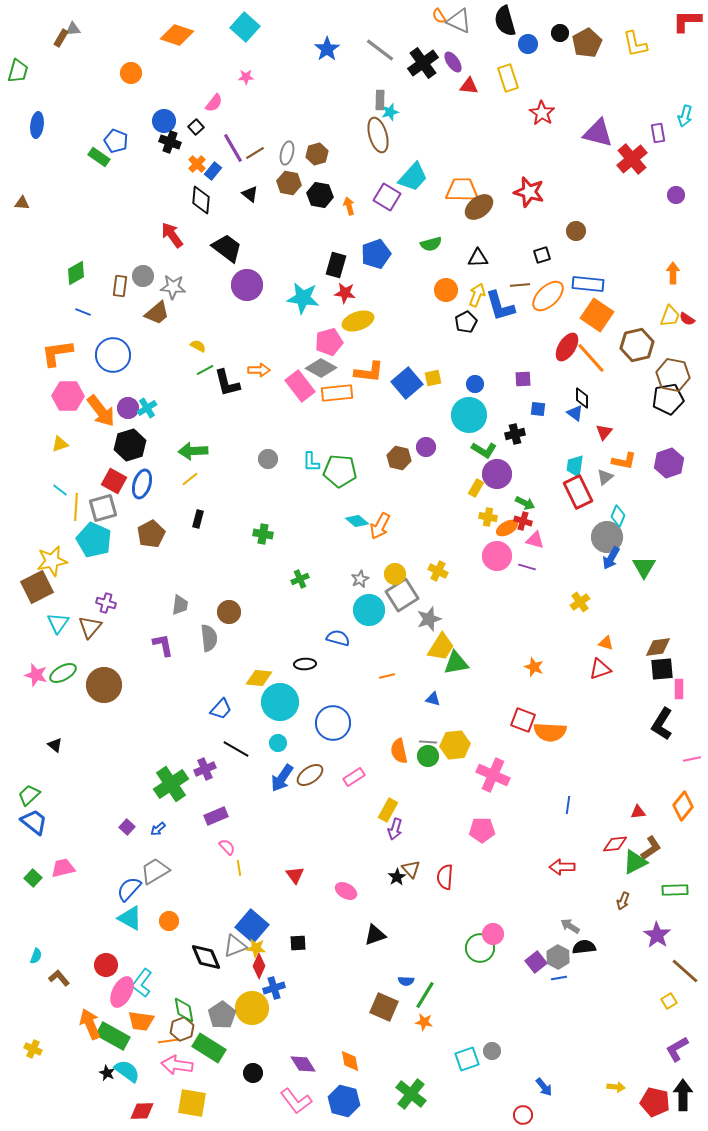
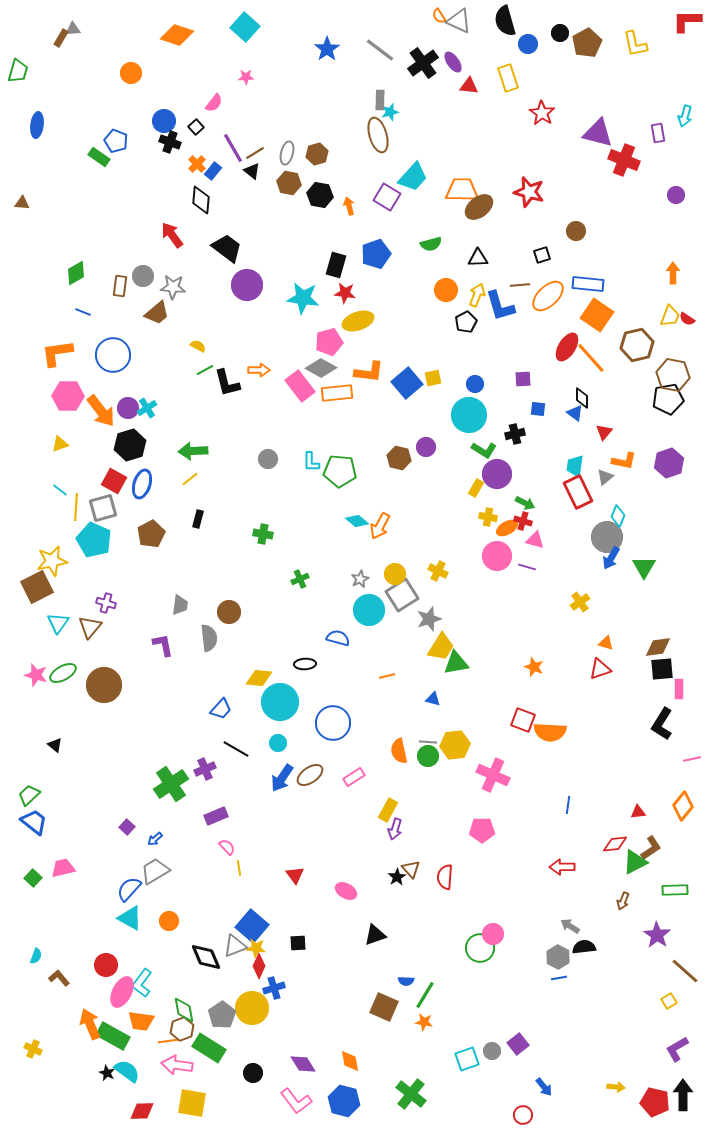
red cross at (632, 159): moved 8 px left, 1 px down; rotated 28 degrees counterclockwise
black triangle at (250, 194): moved 2 px right, 23 px up
blue arrow at (158, 829): moved 3 px left, 10 px down
purple square at (536, 962): moved 18 px left, 82 px down
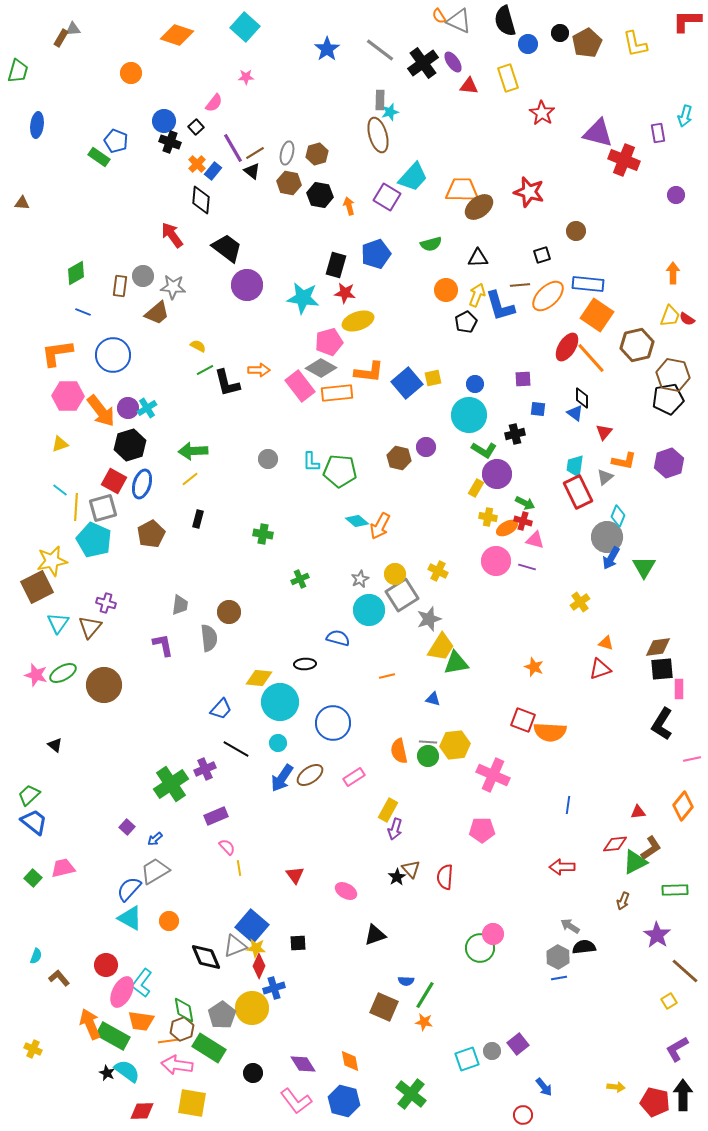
pink circle at (497, 556): moved 1 px left, 5 px down
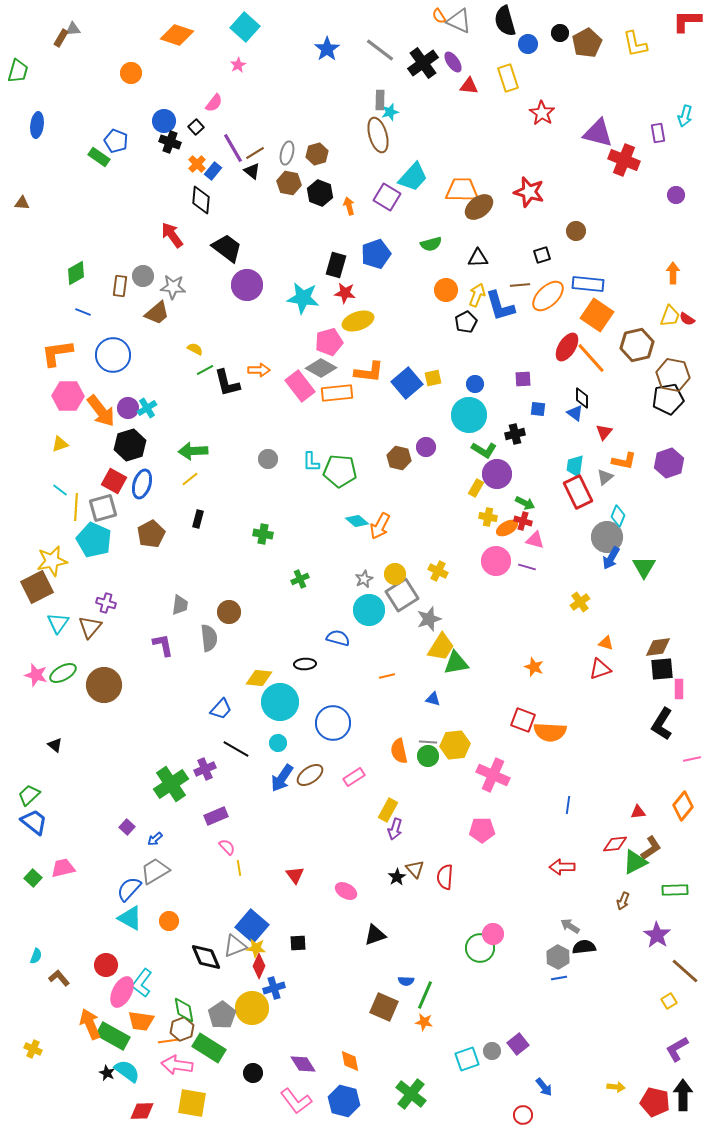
pink star at (246, 77): moved 8 px left, 12 px up; rotated 28 degrees counterclockwise
black hexagon at (320, 195): moved 2 px up; rotated 10 degrees clockwise
yellow semicircle at (198, 346): moved 3 px left, 3 px down
gray star at (360, 579): moved 4 px right
brown triangle at (411, 869): moved 4 px right
green line at (425, 995): rotated 8 degrees counterclockwise
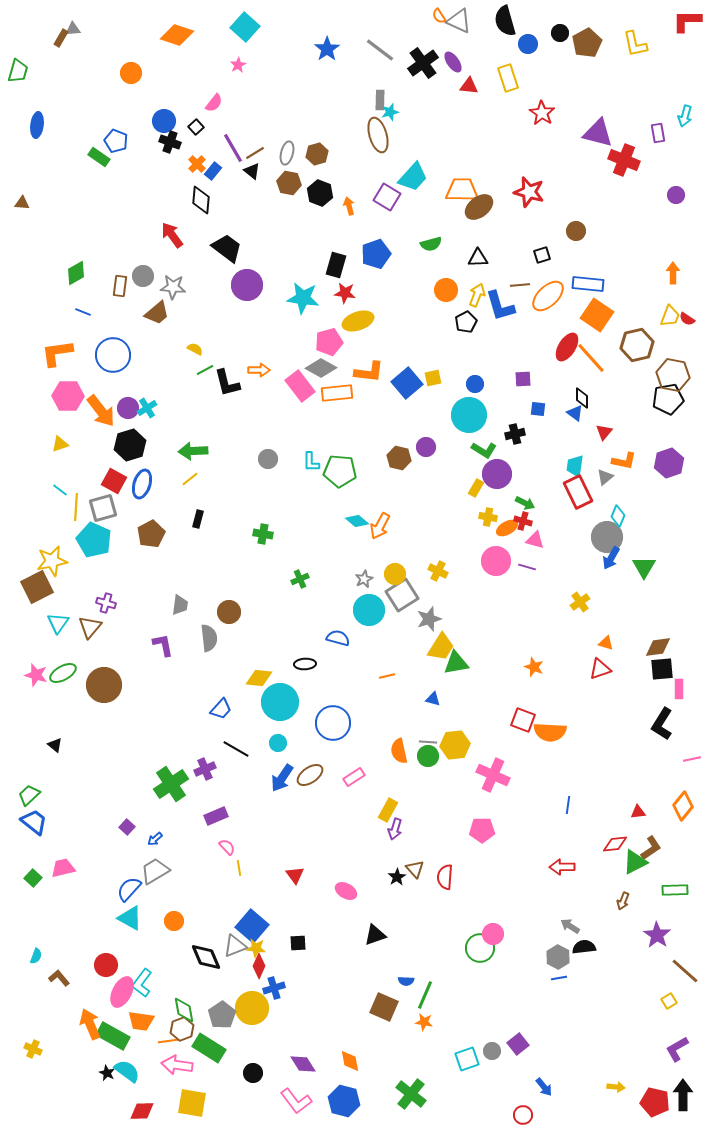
orange circle at (169, 921): moved 5 px right
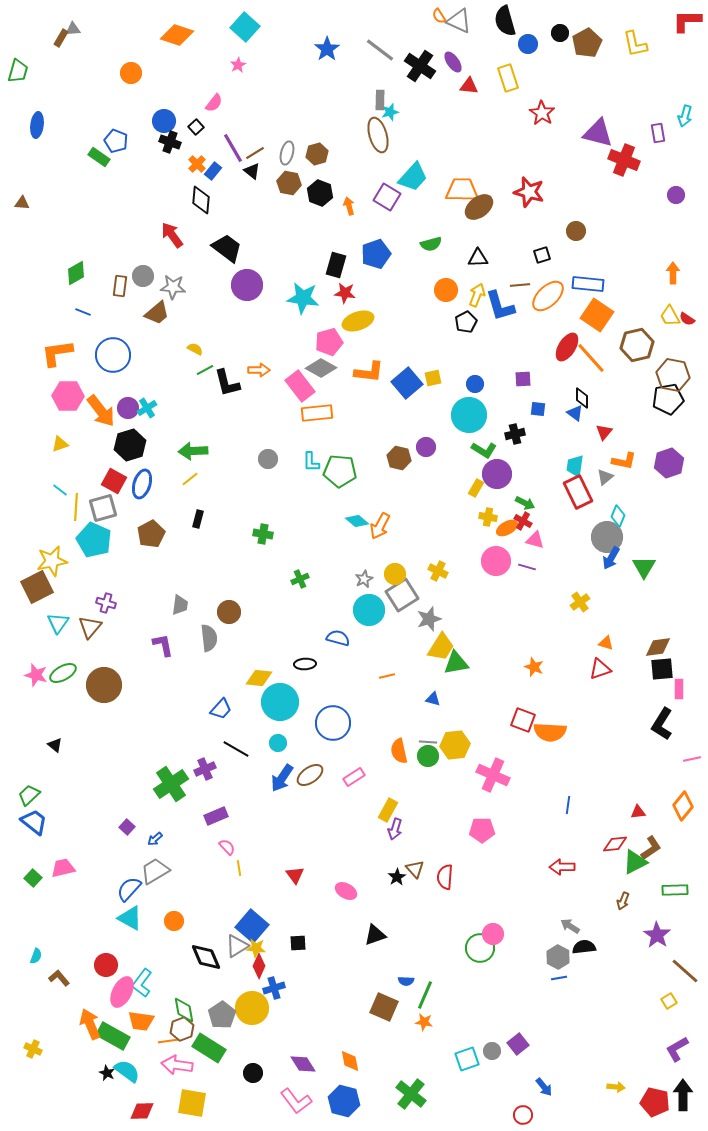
black cross at (423, 63): moved 3 px left, 3 px down; rotated 20 degrees counterclockwise
yellow trapezoid at (670, 316): rotated 130 degrees clockwise
orange rectangle at (337, 393): moved 20 px left, 20 px down
red cross at (523, 521): rotated 12 degrees clockwise
gray triangle at (235, 946): moved 2 px right; rotated 10 degrees counterclockwise
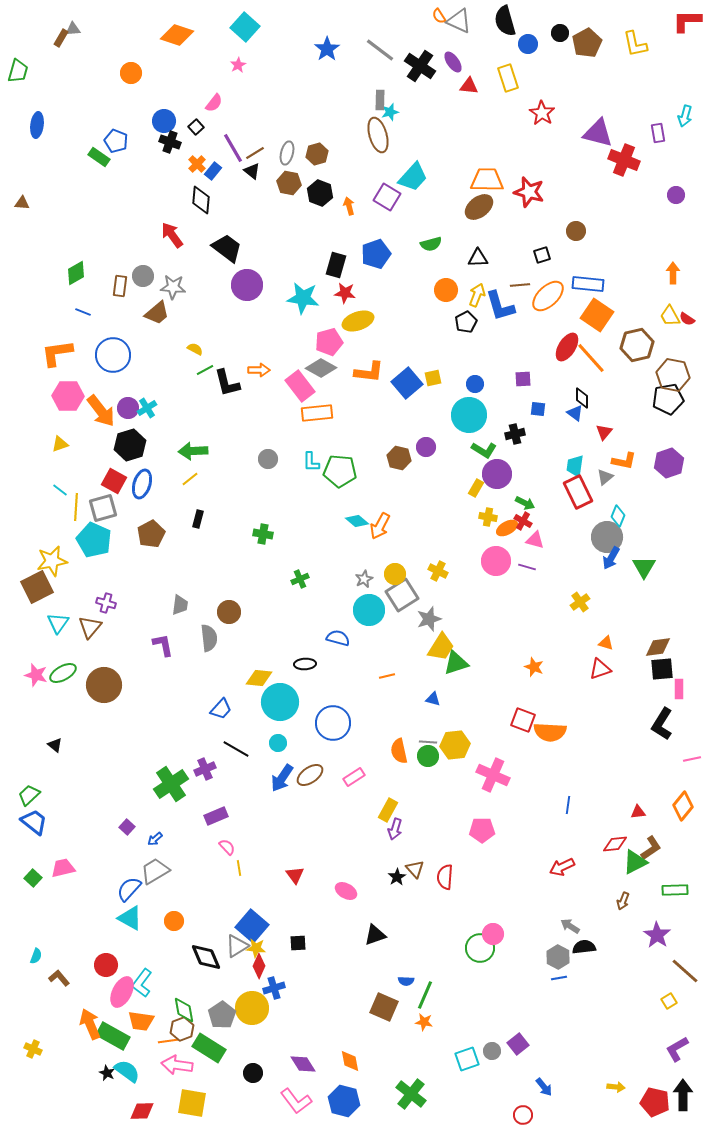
orange trapezoid at (462, 190): moved 25 px right, 10 px up
green triangle at (456, 663): rotated 8 degrees counterclockwise
red arrow at (562, 867): rotated 25 degrees counterclockwise
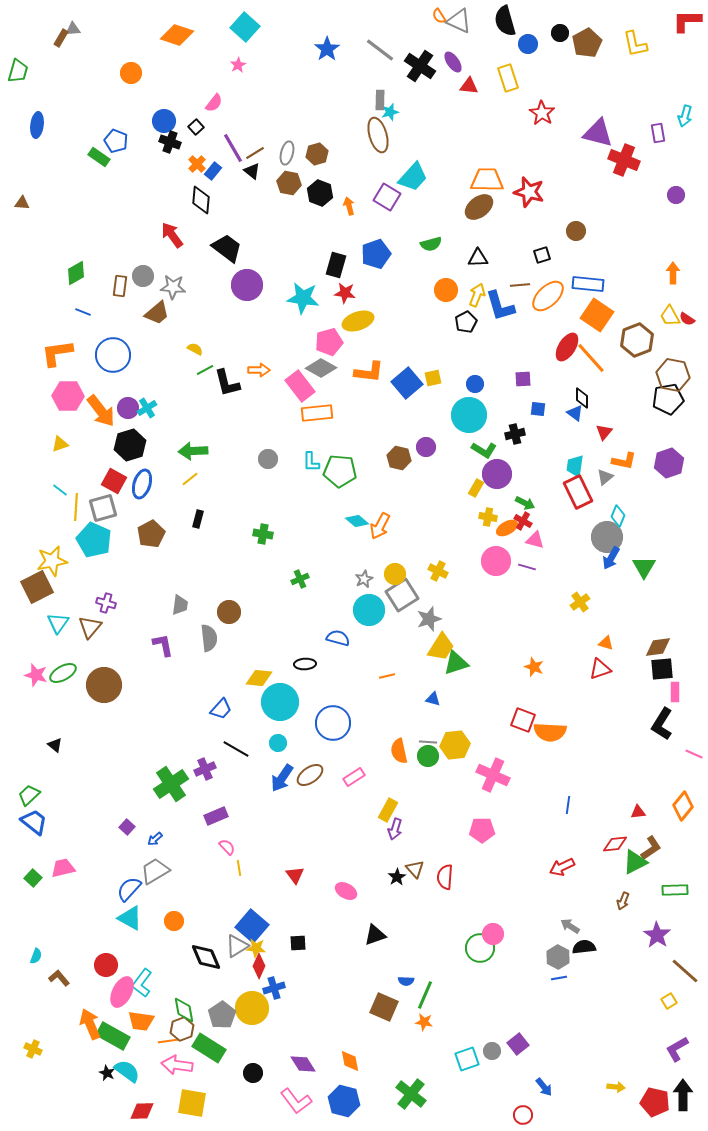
brown hexagon at (637, 345): moved 5 px up; rotated 8 degrees counterclockwise
pink rectangle at (679, 689): moved 4 px left, 3 px down
pink line at (692, 759): moved 2 px right, 5 px up; rotated 36 degrees clockwise
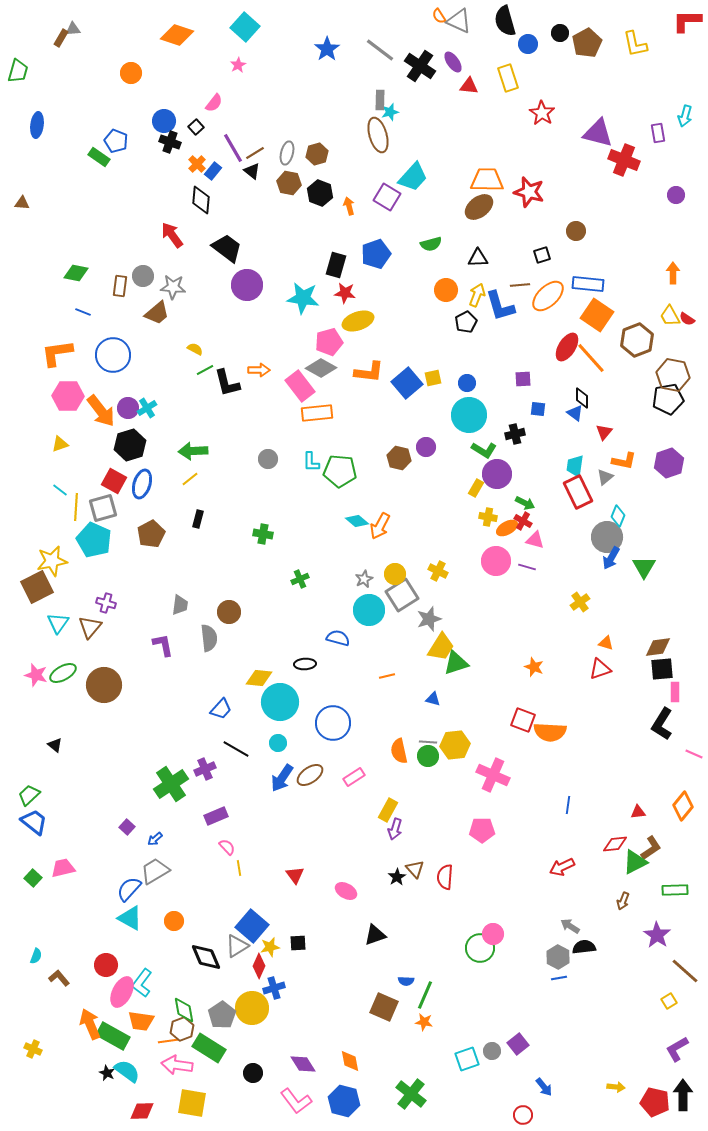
green diamond at (76, 273): rotated 40 degrees clockwise
blue circle at (475, 384): moved 8 px left, 1 px up
yellow star at (256, 948): moved 14 px right, 1 px up; rotated 18 degrees counterclockwise
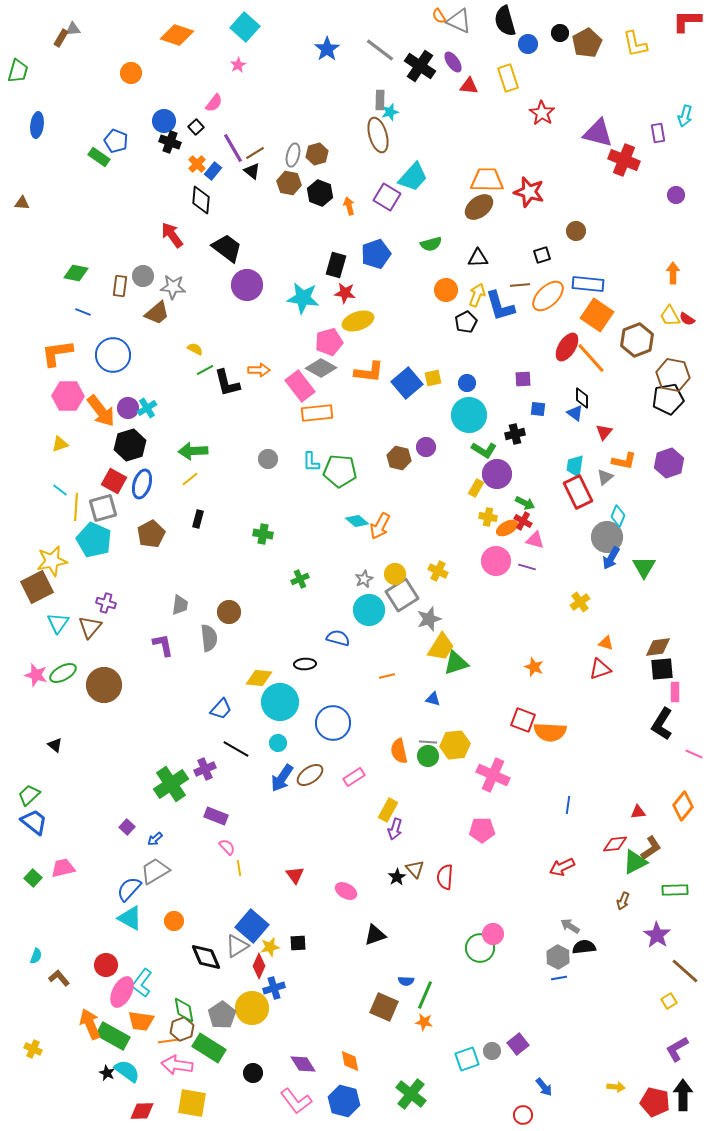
gray ellipse at (287, 153): moved 6 px right, 2 px down
purple rectangle at (216, 816): rotated 45 degrees clockwise
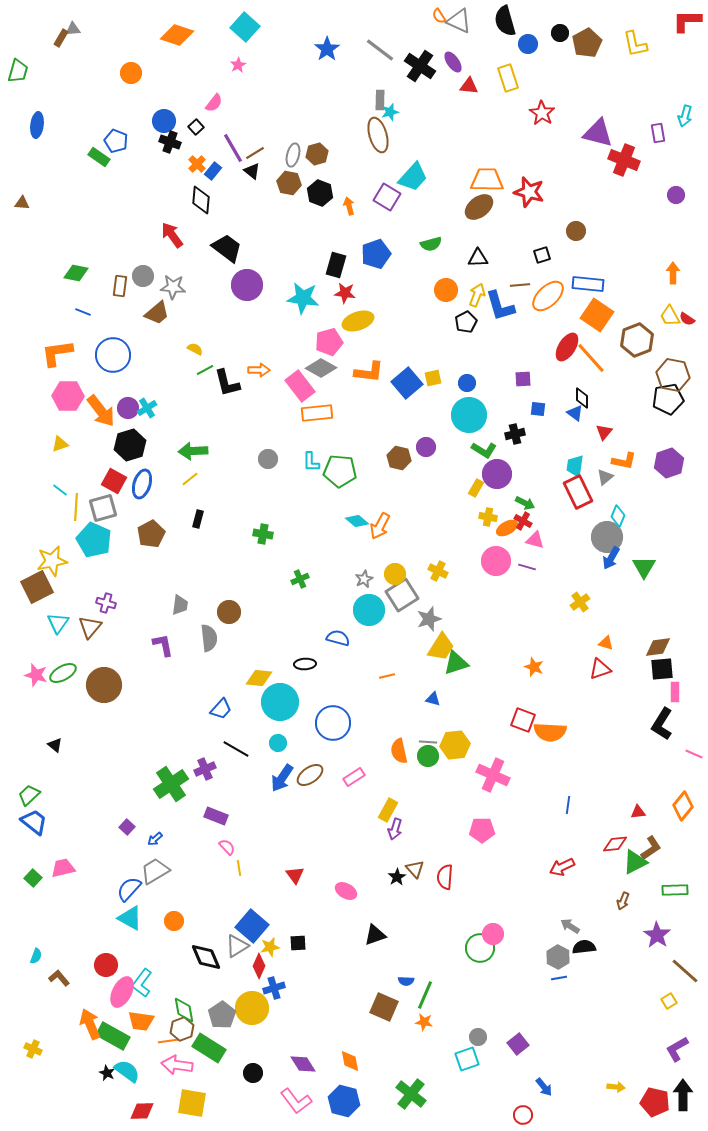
gray circle at (492, 1051): moved 14 px left, 14 px up
